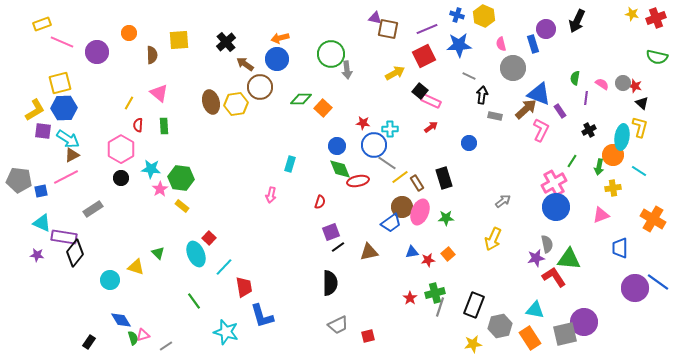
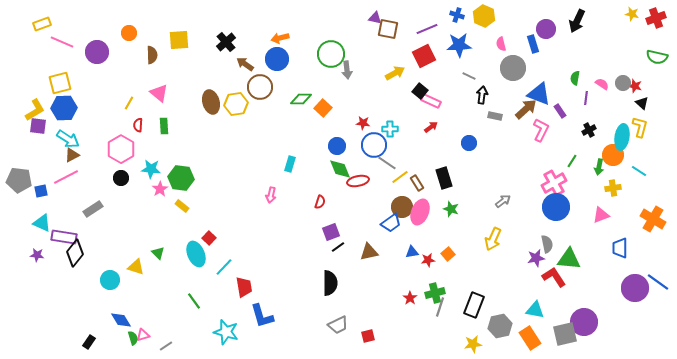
purple square at (43, 131): moved 5 px left, 5 px up
green star at (446, 218): moved 5 px right, 9 px up; rotated 21 degrees clockwise
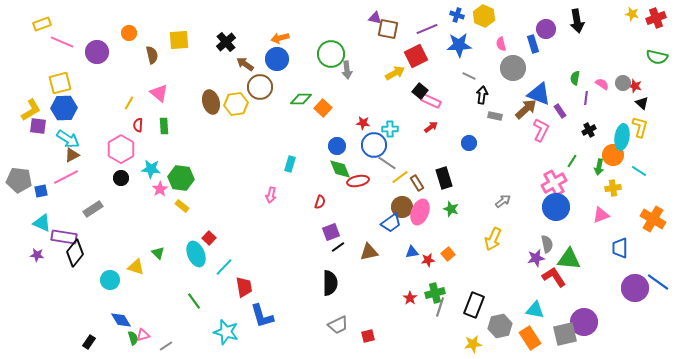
black arrow at (577, 21): rotated 35 degrees counterclockwise
brown semicircle at (152, 55): rotated 12 degrees counterclockwise
red square at (424, 56): moved 8 px left
yellow L-shape at (35, 110): moved 4 px left
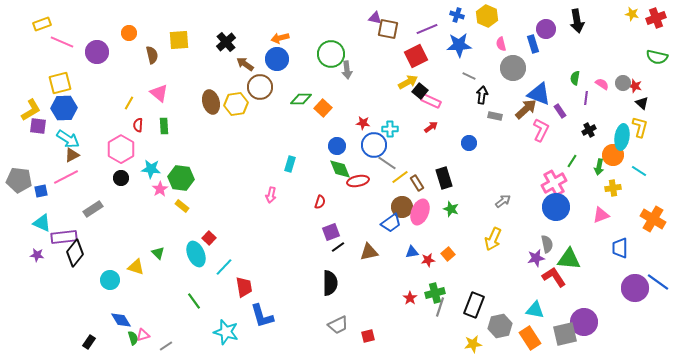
yellow hexagon at (484, 16): moved 3 px right
yellow arrow at (395, 73): moved 13 px right, 9 px down
purple rectangle at (64, 237): rotated 15 degrees counterclockwise
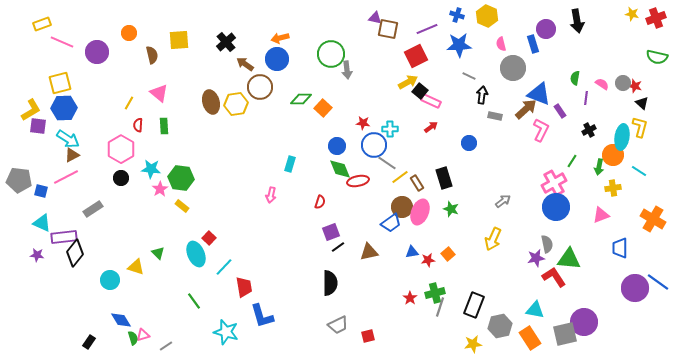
blue square at (41, 191): rotated 24 degrees clockwise
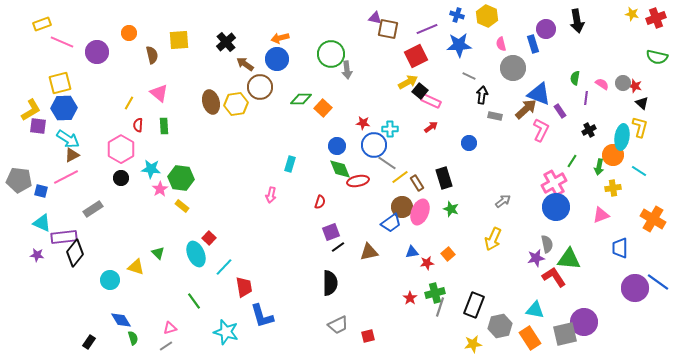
red star at (428, 260): moved 1 px left, 3 px down
pink triangle at (143, 335): moved 27 px right, 7 px up
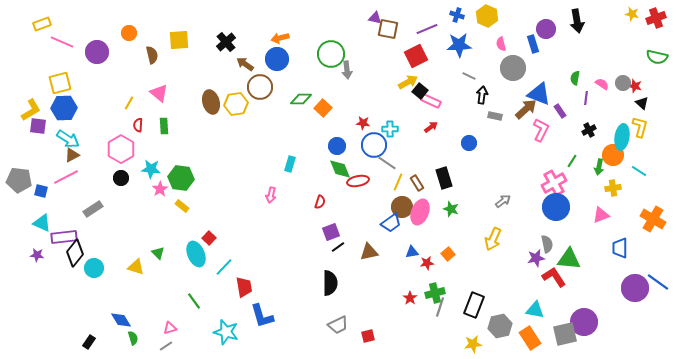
yellow line at (400, 177): moved 2 px left, 5 px down; rotated 30 degrees counterclockwise
cyan circle at (110, 280): moved 16 px left, 12 px up
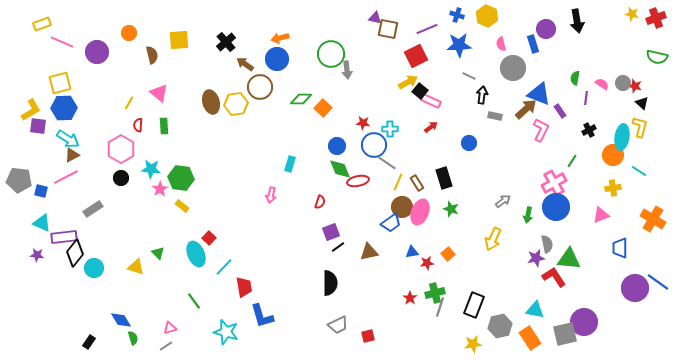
green arrow at (599, 167): moved 71 px left, 48 px down
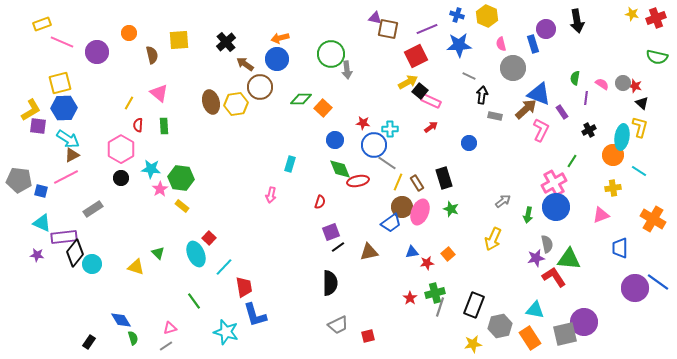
purple rectangle at (560, 111): moved 2 px right, 1 px down
blue circle at (337, 146): moved 2 px left, 6 px up
cyan circle at (94, 268): moved 2 px left, 4 px up
blue L-shape at (262, 316): moved 7 px left, 1 px up
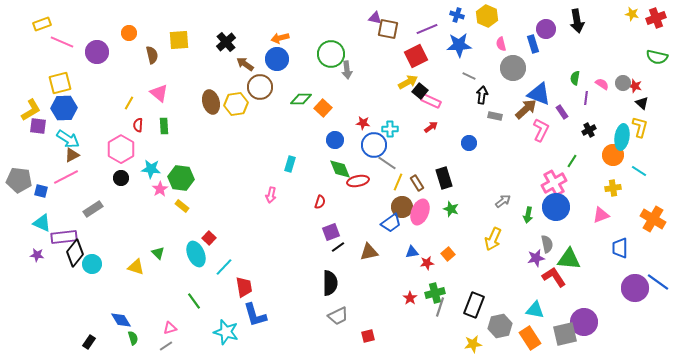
gray trapezoid at (338, 325): moved 9 px up
